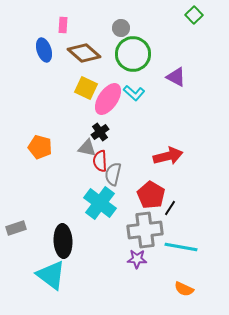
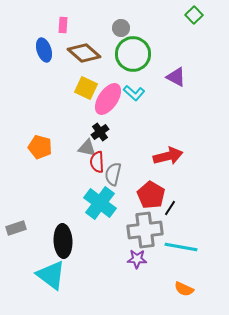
red semicircle: moved 3 px left, 1 px down
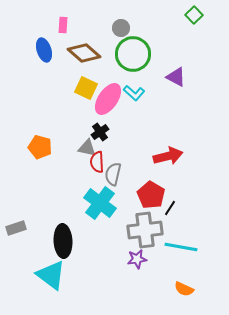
purple star: rotated 12 degrees counterclockwise
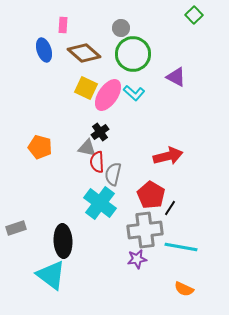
pink ellipse: moved 4 px up
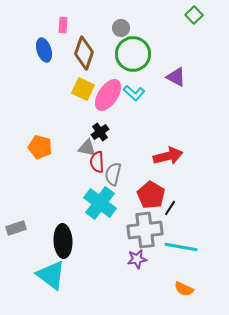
brown diamond: rotated 68 degrees clockwise
yellow square: moved 3 px left, 1 px down
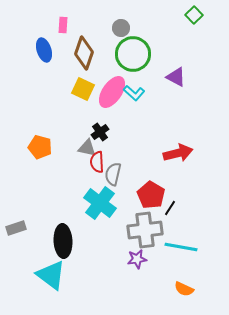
pink ellipse: moved 4 px right, 3 px up
red arrow: moved 10 px right, 3 px up
